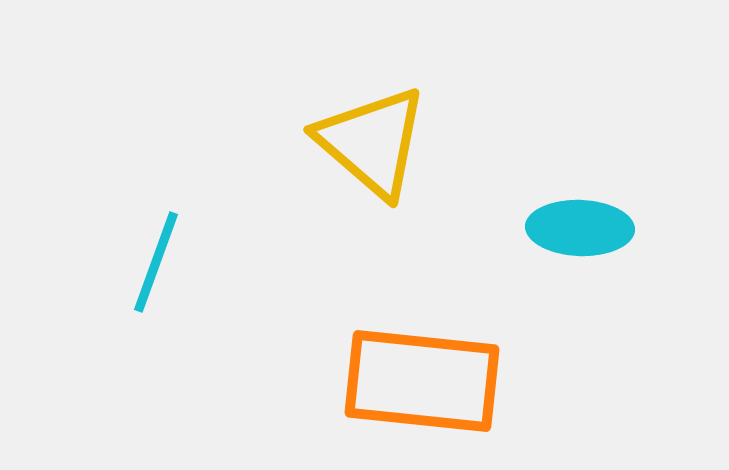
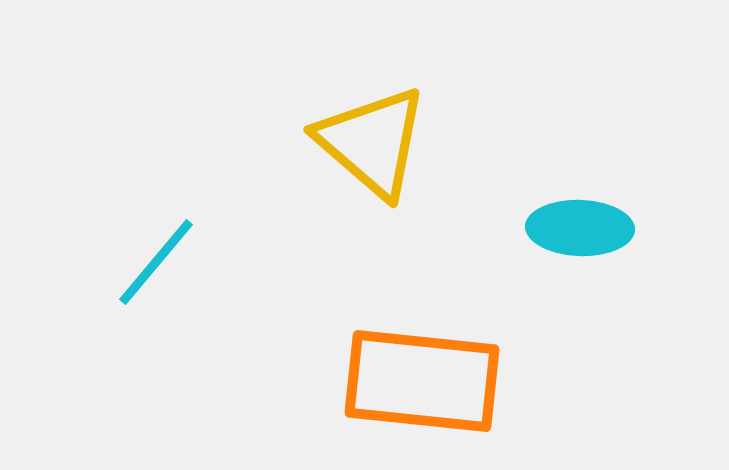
cyan line: rotated 20 degrees clockwise
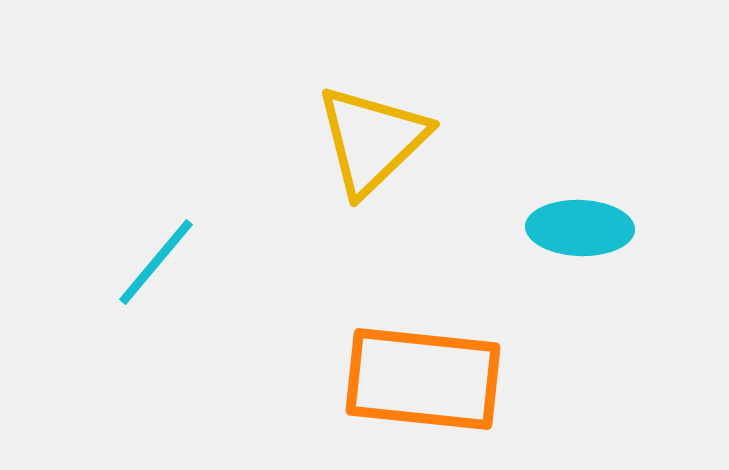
yellow triangle: moved 2 px up; rotated 35 degrees clockwise
orange rectangle: moved 1 px right, 2 px up
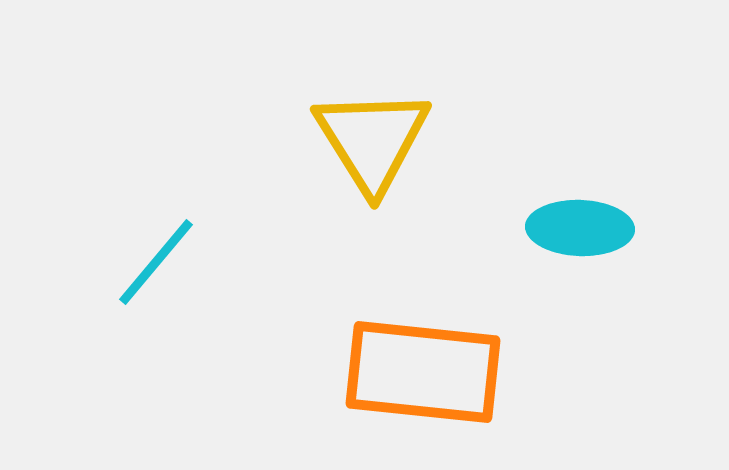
yellow triangle: rotated 18 degrees counterclockwise
orange rectangle: moved 7 px up
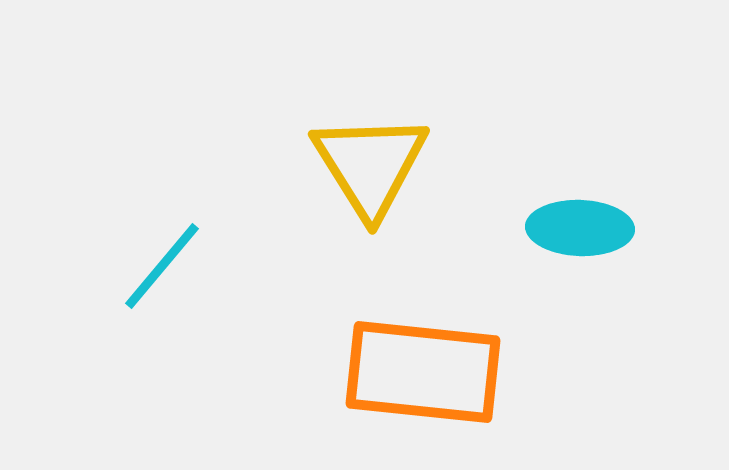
yellow triangle: moved 2 px left, 25 px down
cyan line: moved 6 px right, 4 px down
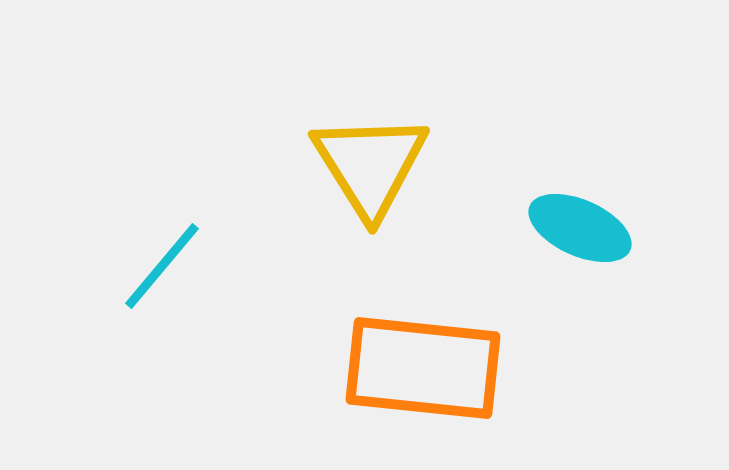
cyan ellipse: rotated 22 degrees clockwise
orange rectangle: moved 4 px up
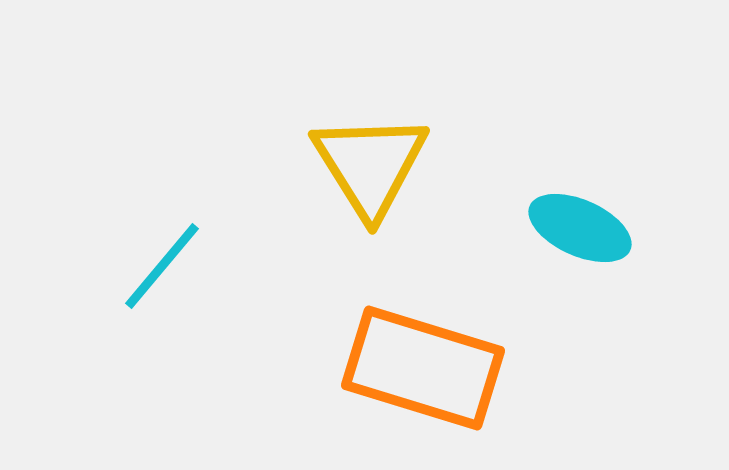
orange rectangle: rotated 11 degrees clockwise
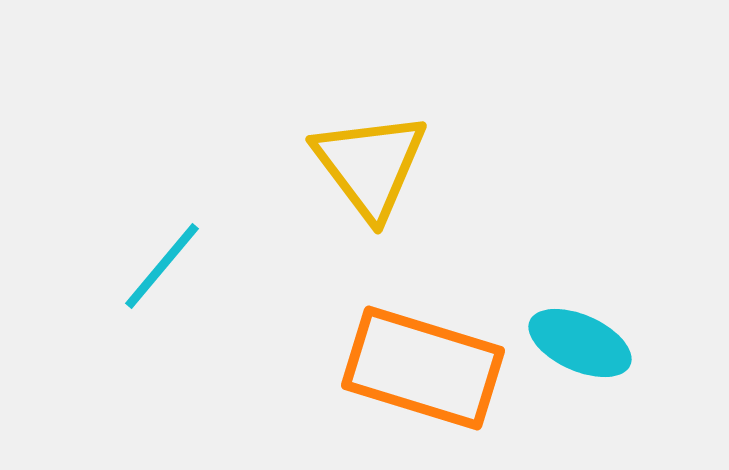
yellow triangle: rotated 5 degrees counterclockwise
cyan ellipse: moved 115 px down
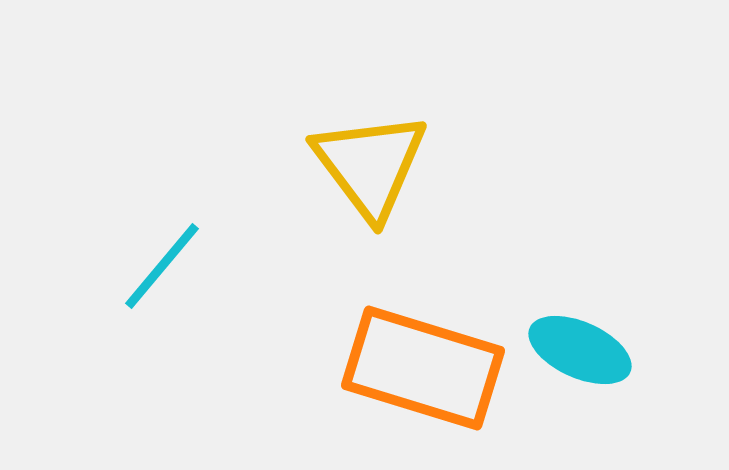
cyan ellipse: moved 7 px down
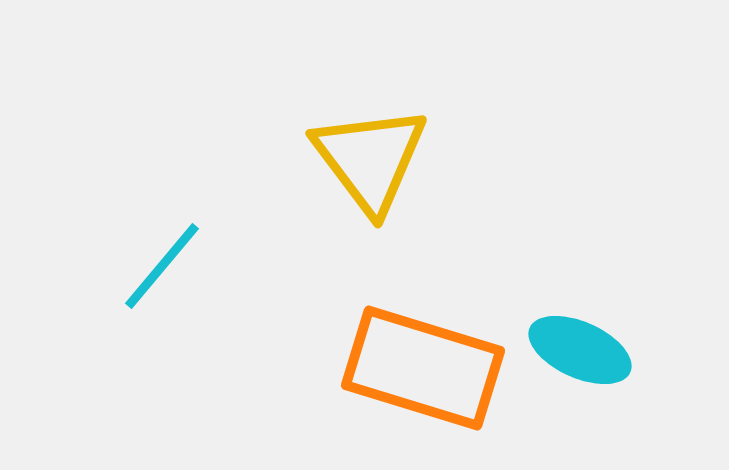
yellow triangle: moved 6 px up
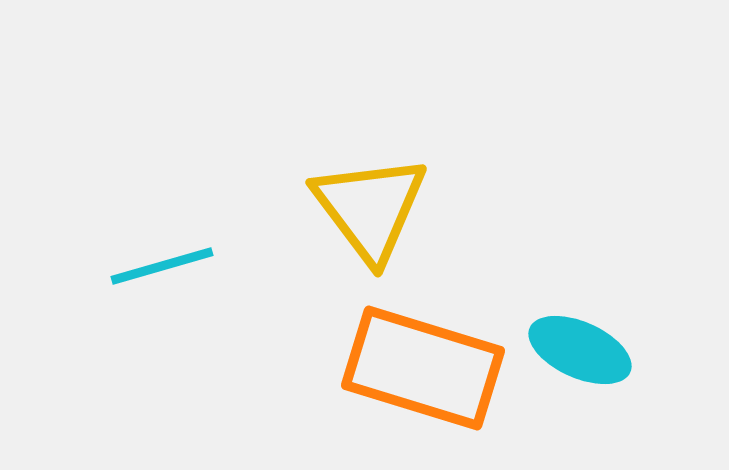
yellow triangle: moved 49 px down
cyan line: rotated 34 degrees clockwise
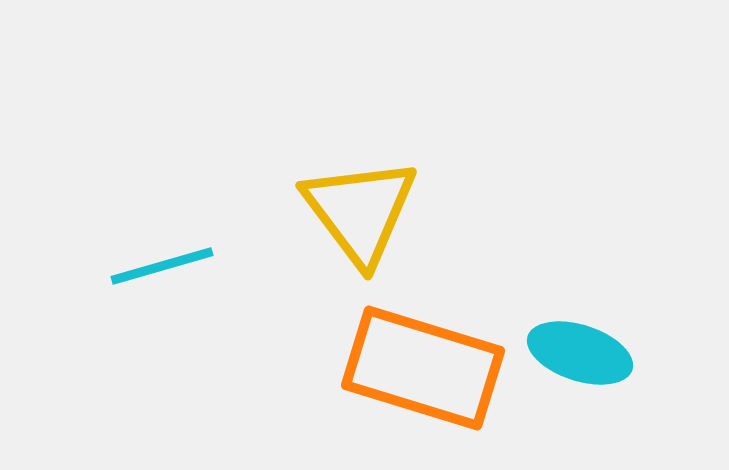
yellow triangle: moved 10 px left, 3 px down
cyan ellipse: moved 3 px down; rotated 6 degrees counterclockwise
